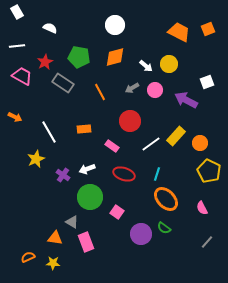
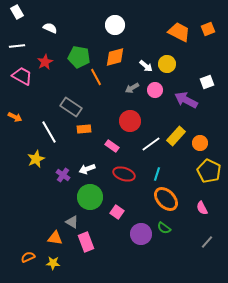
yellow circle at (169, 64): moved 2 px left
gray rectangle at (63, 83): moved 8 px right, 24 px down
orange line at (100, 92): moved 4 px left, 15 px up
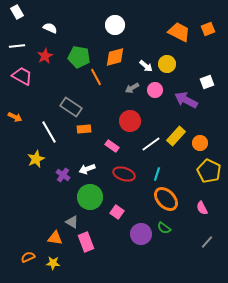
red star at (45, 62): moved 6 px up
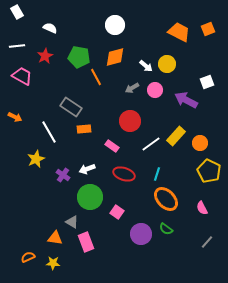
green semicircle at (164, 228): moved 2 px right, 1 px down
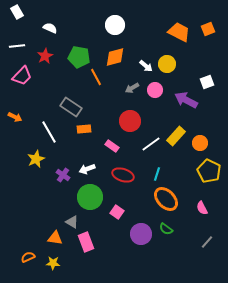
pink trapezoid at (22, 76): rotated 105 degrees clockwise
red ellipse at (124, 174): moved 1 px left, 1 px down
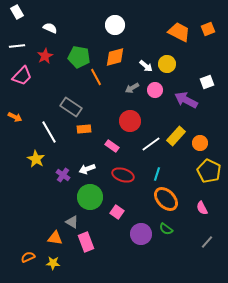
yellow star at (36, 159): rotated 18 degrees counterclockwise
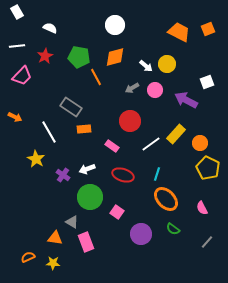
yellow rectangle at (176, 136): moved 2 px up
yellow pentagon at (209, 171): moved 1 px left, 3 px up
green semicircle at (166, 229): moved 7 px right
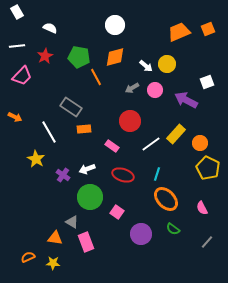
orange trapezoid at (179, 32): rotated 50 degrees counterclockwise
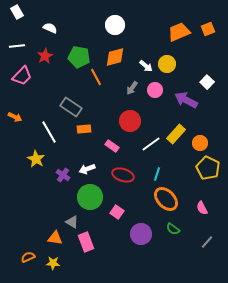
white square at (207, 82): rotated 24 degrees counterclockwise
gray arrow at (132, 88): rotated 24 degrees counterclockwise
